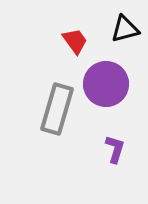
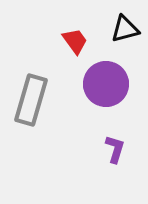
gray rectangle: moved 26 px left, 9 px up
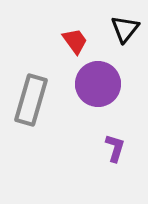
black triangle: rotated 36 degrees counterclockwise
purple circle: moved 8 px left
purple L-shape: moved 1 px up
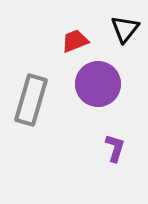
red trapezoid: rotated 76 degrees counterclockwise
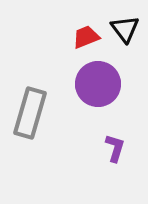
black triangle: rotated 16 degrees counterclockwise
red trapezoid: moved 11 px right, 4 px up
gray rectangle: moved 1 px left, 13 px down
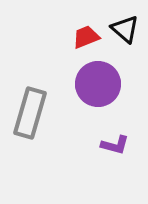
black triangle: rotated 12 degrees counterclockwise
purple L-shape: moved 3 px up; rotated 88 degrees clockwise
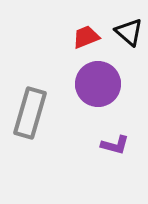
black triangle: moved 4 px right, 3 px down
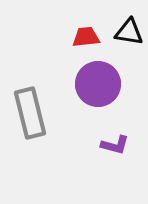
black triangle: rotated 32 degrees counterclockwise
red trapezoid: rotated 16 degrees clockwise
gray rectangle: rotated 30 degrees counterclockwise
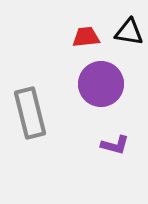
purple circle: moved 3 px right
